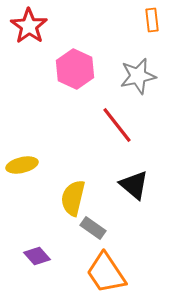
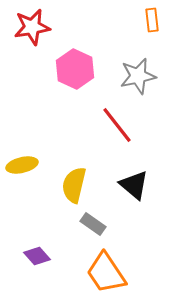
red star: moved 3 px right, 1 px down; rotated 27 degrees clockwise
yellow semicircle: moved 1 px right, 13 px up
gray rectangle: moved 4 px up
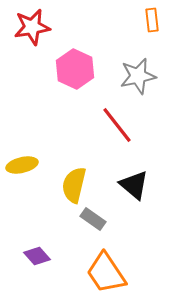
gray rectangle: moved 5 px up
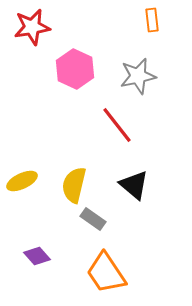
yellow ellipse: moved 16 px down; rotated 12 degrees counterclockwise
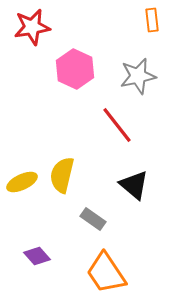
yellow ellipse: moved 1 px down
yellow semicircle: moved 12 px left, 10 px up
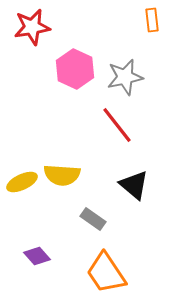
gray star: moved 13 px left, 1 px down
yellow semicircle: rotated 99 degrees counterclockwise
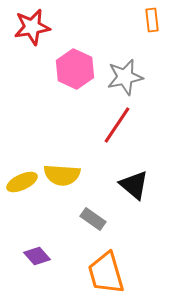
red line: rotated 72 degrees clockwise
orange trapezoid: rotated 18 degrees clockwise
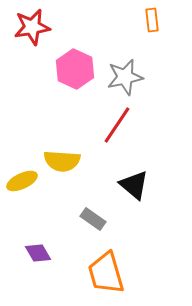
yellow semicircle: moved 14 px up
yellow ellipse: moved 1 px up
purple diamond: moved 1 px right, 3 px up; rotated 12 degrees clockwise
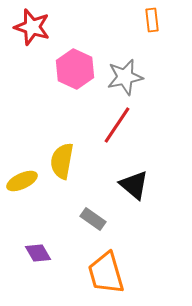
red star: rotated 27 degrees clockwise
yellow semicircle: rotated 96 degrees clockwise
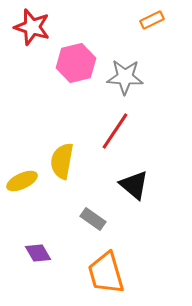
orange rectangle: rotated 70 degrees clockwise
pink hexagon: moved 1 px right, 6 px up; rotated 21 degrees clockwise
gray star: rotated 15 degrees clockwise
red line: moved 2 px left, 6 px down
